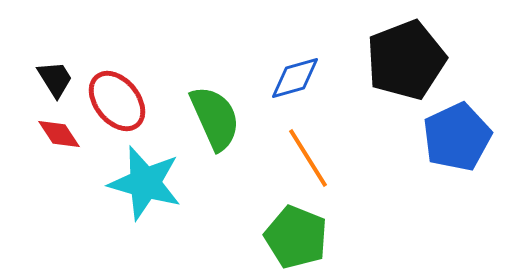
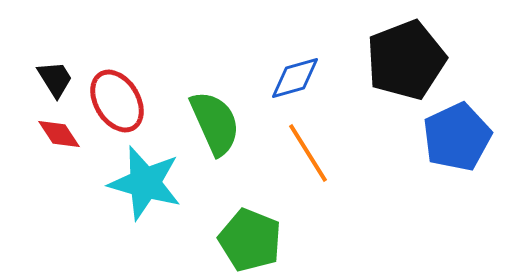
red ellipse: rotated 8 degrees clockwise
green semicircle: moved 5 px down
orange line: moved 5 px up
green pentagon: moved 46 px left, 3 px down
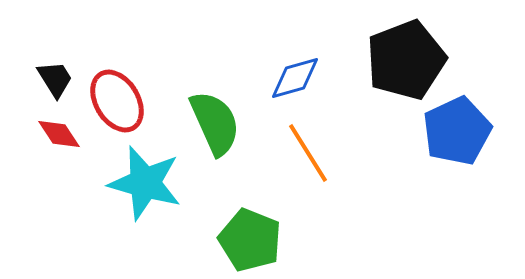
blue pentagon: moved 6 px up
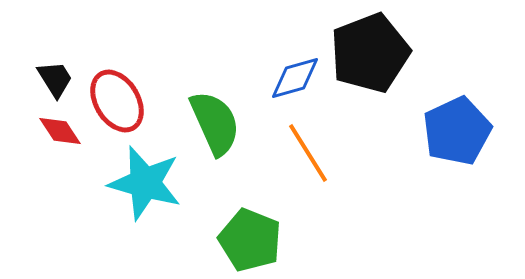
black pentagon: moved 36 px left, 7 px up
red diamond: moved 1 px right, 3 px up
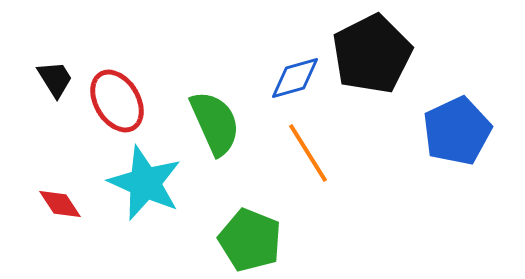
black pentagon: moved 2 px right, 1 px down; rotated 6 degrees counterclockwise
red diamond: moved 73 px down
cyan star: rotated 8 degrees clockwise
